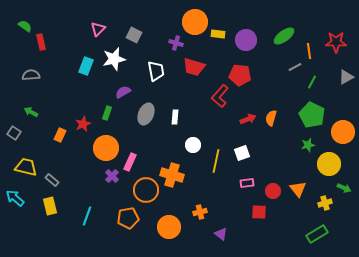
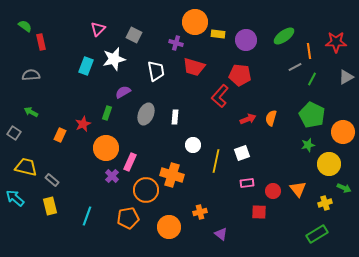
green line at (312, 82): moved 3 px up
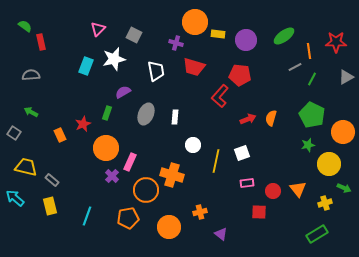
orange rectangle at (60, 135): rotated 48 degrees counterclockwise
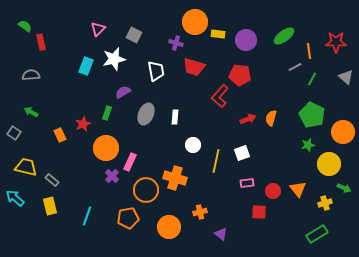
gray triangle at (346, 77): rotated 49 degrees counterclockwise
orange cross at (172, 175): moved 3 px right, 3 px down
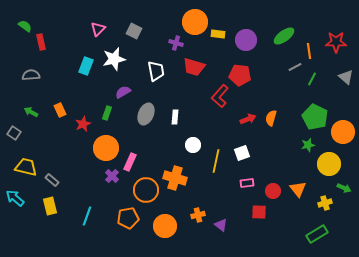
gray square at (134, 35): moved 4 px up
green pentagon at (312, 115): moved 3 px right, 2 px down
orange rectangle at (60, 135): moved 25 px up
orange cross at (200, 212): moved 2 px left, 3 px down
orange circle at (169, 227): moved 4 px left, 1 px up
purple triangle at (221, 234): moved 9 px up
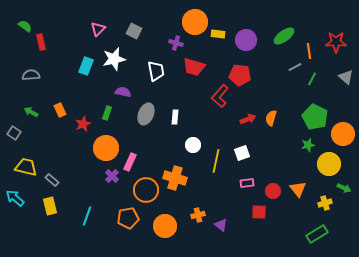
purple semicircle at (123, 92): rotated 42 degrees clockwise
orange circle at (343, 132): moved 2 px down
